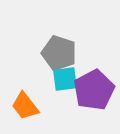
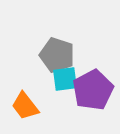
gray pentagon: moved 2 px left, 2 px down
purple pentagon: moved 1 px left
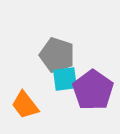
purple pentagon: rotated 9 degrees counterclockwise
orange trapezoid: moved 1 px up
